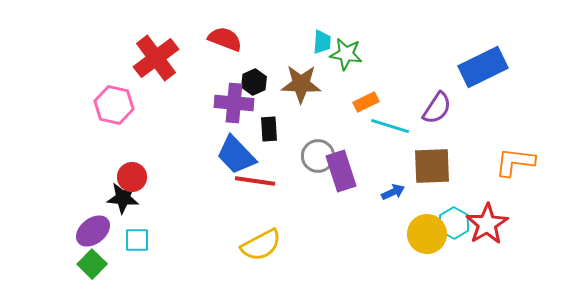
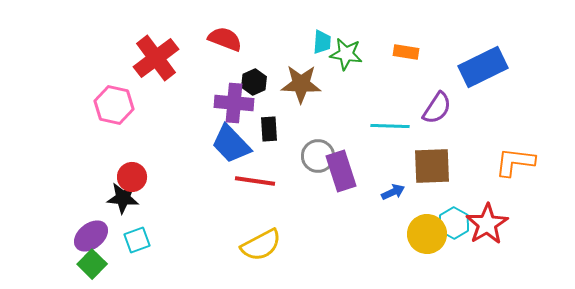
orange rectangle: moved 40 px right, 50 px up; rotated 35 degrees clockwise
cyan line: rotated 15 degrees counterclockwise
blue trapezoid: moved 5 px left, 11 px up
purple ellipse: moved 2 px left, 5 px down
cyan square: rotated 20 degrees counterclockwise
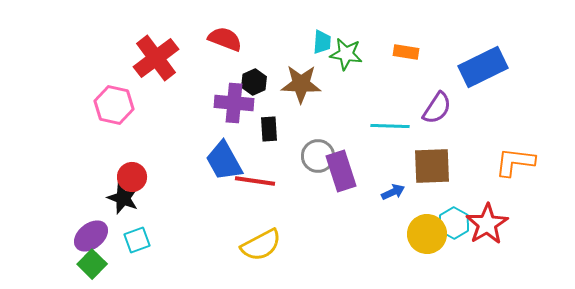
blue trapezoid: moved 7 px left, 17 px down; rotated 15 degrees clockwise
black star: rotated 16 degrees clockwise
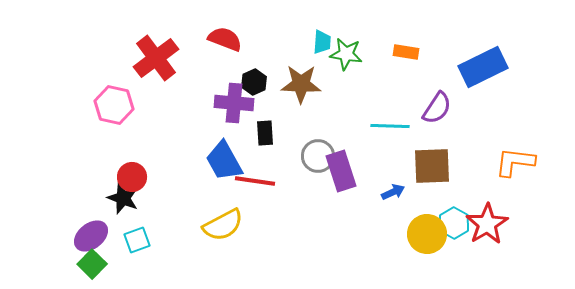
black rectangle: moved 4 px left, 4 px down
yellow semicircle: moved 38 px left, 20 px up
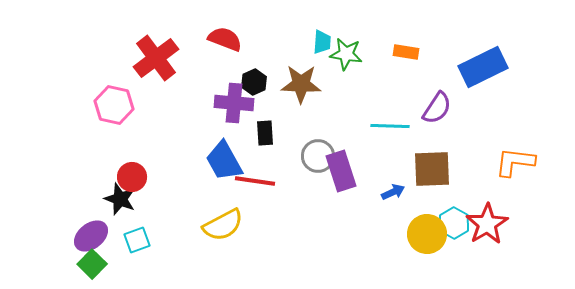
brown square: moved 3 px down
black star: moved 3 px left, 1 px down
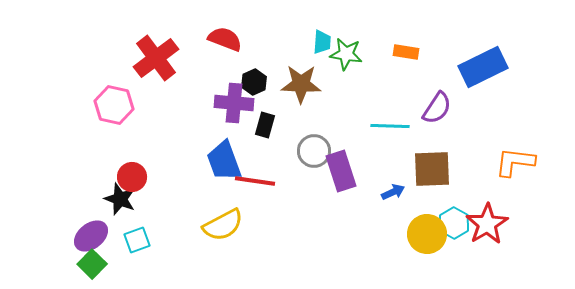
black rectangle: moved 8 px up; rotated 20 degrees clockwise
gray circle: moved 4 px left, 5 px up
blue trapezoid: rotated 9 degrees clockwise
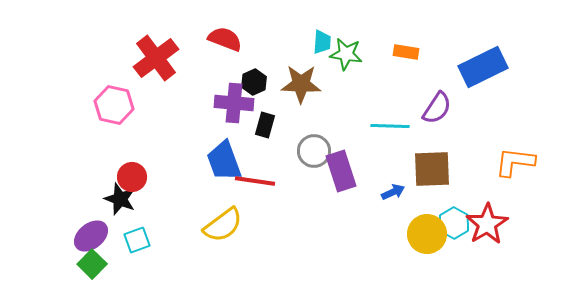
yellow semicircle: rotated 9 degrees counterclockwise
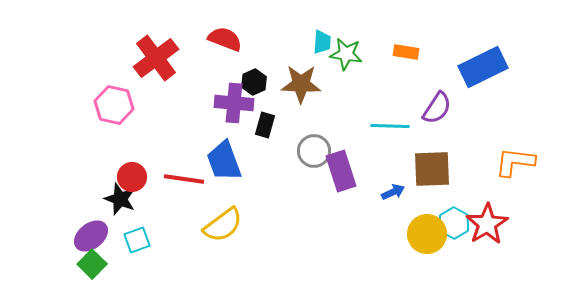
red line: moved 71 px left, 2 px up
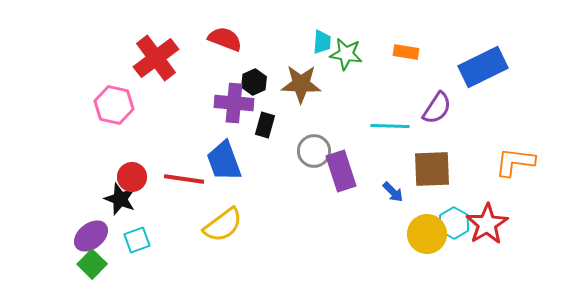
blue arrow: rotated 70 degrees clockwise
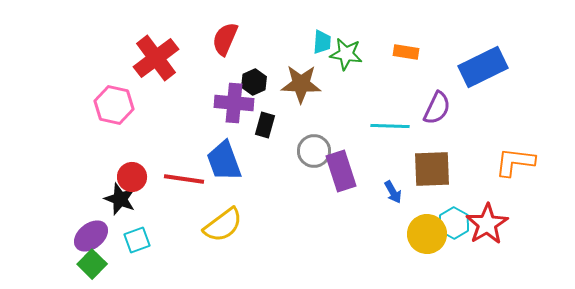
red semicircle: rotated 88 degrees counterclockwise
purple semicircle: rotated 8 degrees counterclockwise
blue arrow: rotated 15 degrees clockwise
